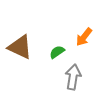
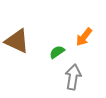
brown triangle: moved 3 px left, 6 px up
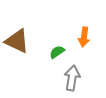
orange arrow: rotated 30 degrees counterclockwise
gray arrow: moved 1 px left, 1 px down
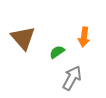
brown triangle: moved 6 px right, 3 px up; rotated 24 degrees clockwise
gray arrow: rotated 20 degrees clockwise
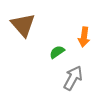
brown triangle: moved 13 px up
gray arrow: moved 1 px right
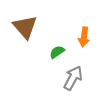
brown triangle: moved 2 px right, 2 px down
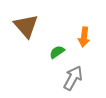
brown triangle: moved 1 px right, 1 px up
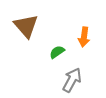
gray arrow: moved 1 px left, 2 px down
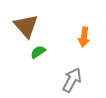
green semicircle: moved 19 px left
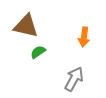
brown triangle: rotated 36 degrees counterclockwise
gray arrow: moved 2 px right, 1 px up
